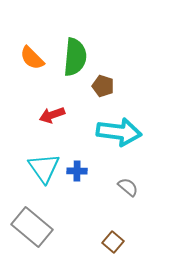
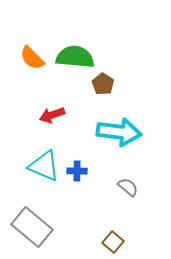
green semicircle: rotated 90 degrees counterclockwise
brown pentagon: moved 2 px up; rotated 15 degrees clockwise
cyan triangle: moved 2 px up; rotated 32 degrees counterclockwise
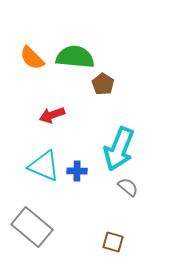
cyan arrow: moved 17 px down; rotated 105 degrees clockwise
brown square: rotated 25 degrees counterclockwise
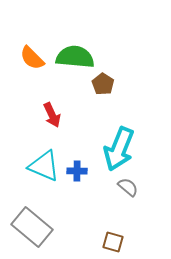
red arrow: rotated 95 degrees counterclockwise
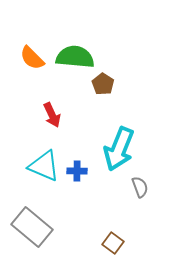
gray semicircle: moved 12 px right; rotated 30 degrees clockwise
brown square: moved 1 px down; rotated 20 degrees clockwise
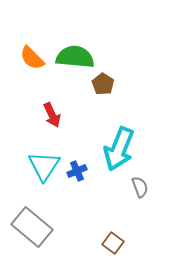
cyan triangle: rotated 40 degrees clockwise
blue cross: rotated 24 degrees counterclockwise
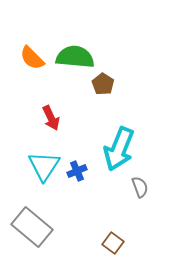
red arrow: moved 1 px left, 3 px down
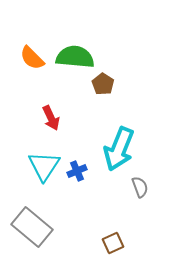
brown square: rotated 30 degrees clockwise
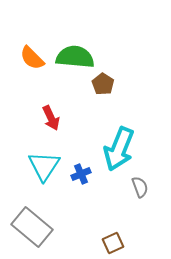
blue cross: moved 4 px right, 3 px down
